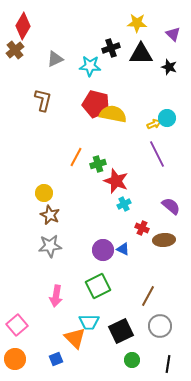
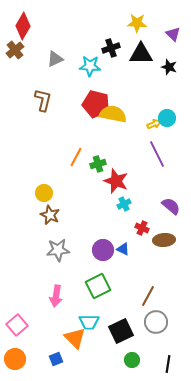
gray star: moved 8 px right, 4 px down
gray circle: moved 4 px left, 4 px up
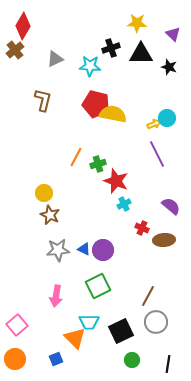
blue triangle: moved 39 px left
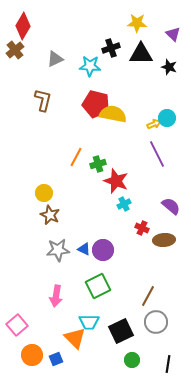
orange circle: moved 17 px right, 4 px up
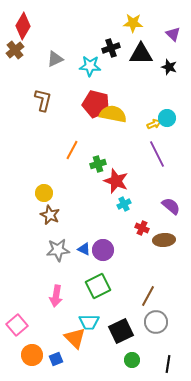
yellow star: moved 4 px left
orange line: moved 4 px left, 7 px up
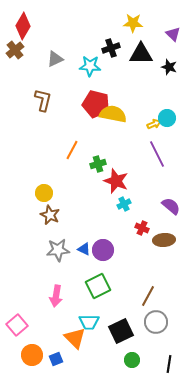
black line: moved 1 px right
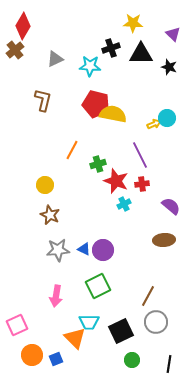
purple line: moved 17 px left, 1 px down
yellow circle: moved 1 px right, 8 px up
red cross: moved 44 px up; rotated 32 degrees counterclockwise
pink square: rotated 15 degrees clockwise
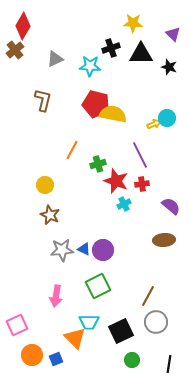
gray star: moved 4 px right
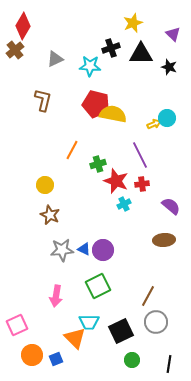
yellow star: rotated 24 degrees counterclockwise
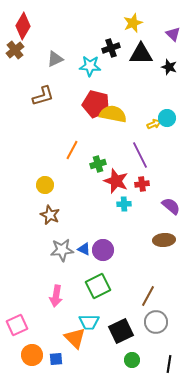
brown L-shape: moved 4 px up; rotated 60 degrees clockwise
cyan cross: rotated 24 degrees clockwise
blue square: rotated 16 degrees clockwise
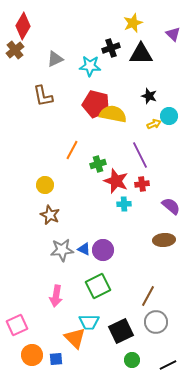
black star: moved 20 px left, 29 px down
brown L-shape: rotated 95 degrees clockwise
cyan circle: moved 2 px right, 2 px up
black line: moved 1 px left, 1 px down; rotated 54 degrees clockwise
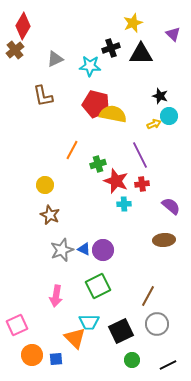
black star: moved 11 px right
gray star: rotated 15 degrees counterclockwise
gray circle: moved 1 px right, 2 px down
